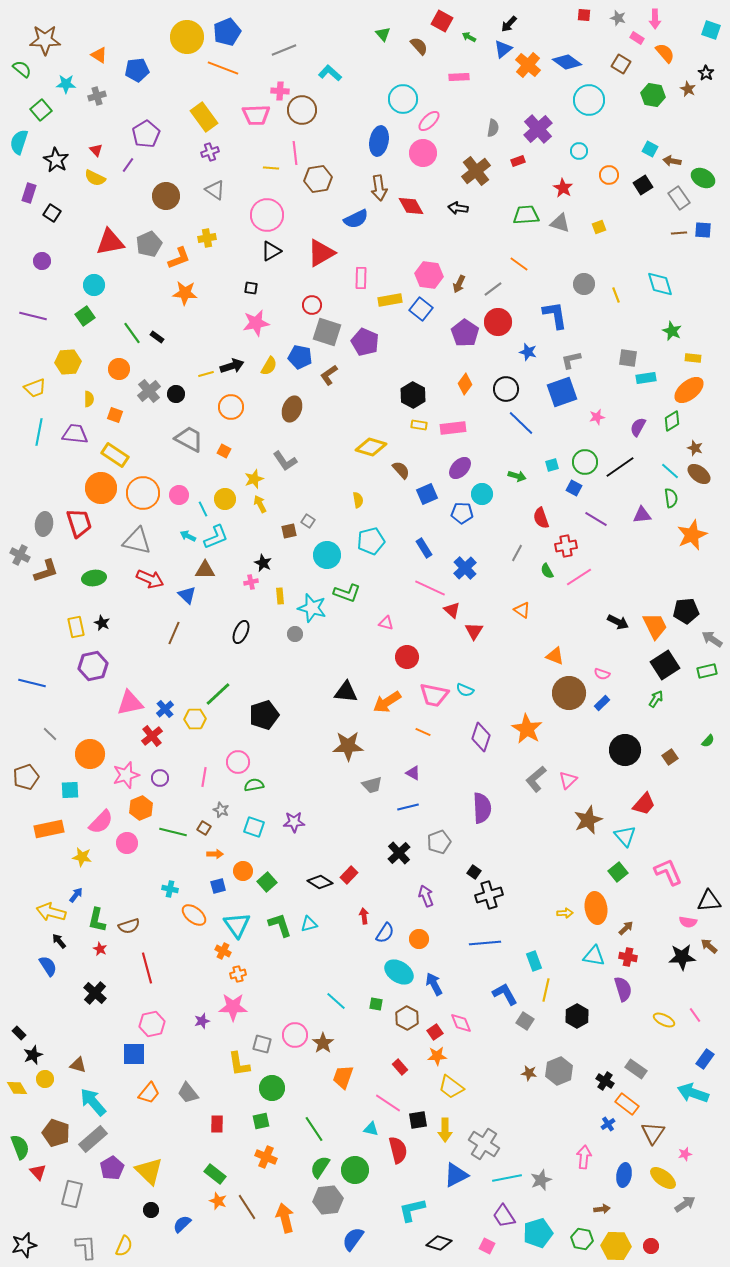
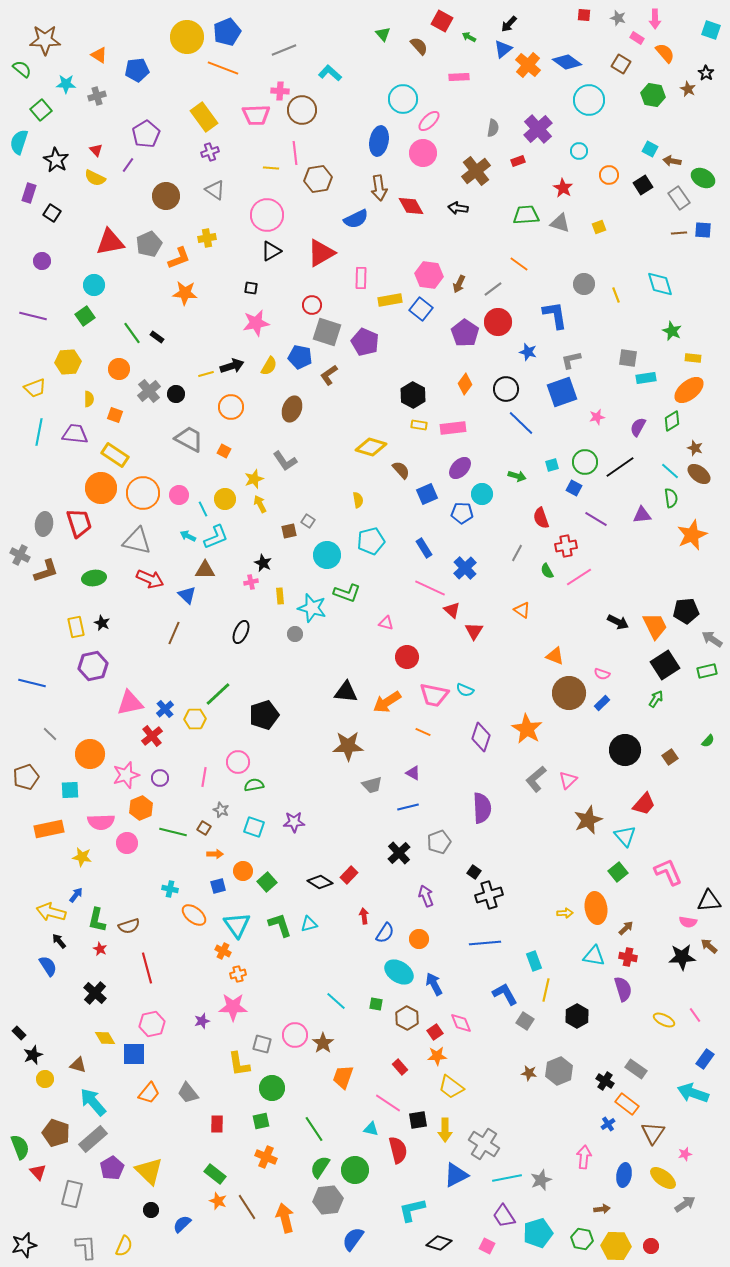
pink semicircle at (101, 822): rotated 44 degrees clockwise
yellow diamond at (17, 1088): moved 88 px right, 50 px up
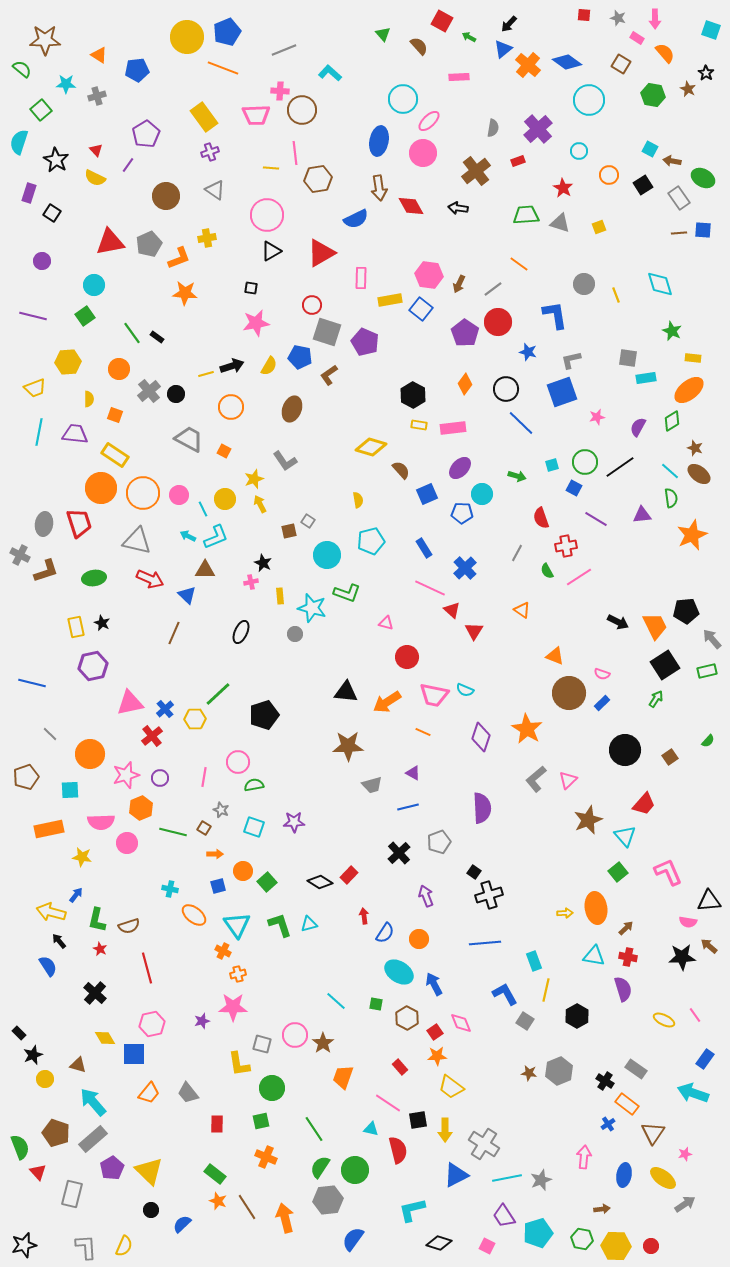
gray arrow at (712, 639): rotated 15 degrees clockwise
